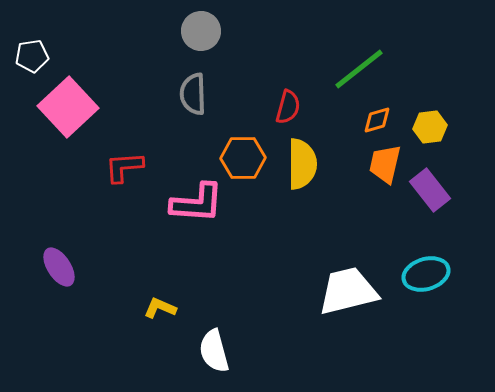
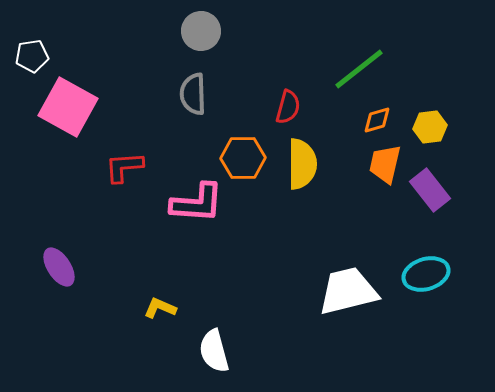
pink square: rotated 18 degrees counterclockwise
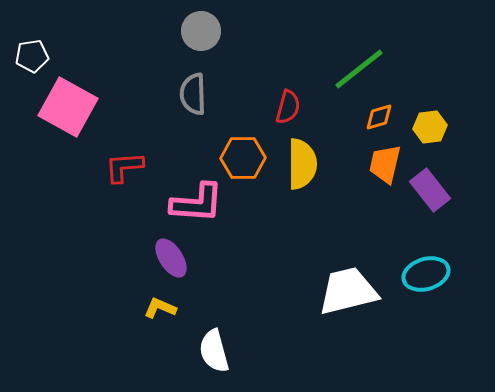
orange diamond: moved 2 px right, 3 px up
purple ellipse: moved 112 px right, 9 px up
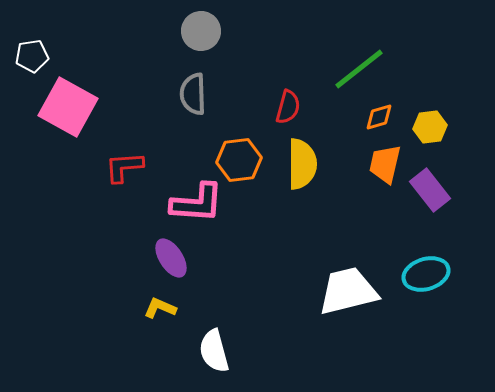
orange hexagon: moved 4 px left, 2 px down; rotated 6 degrees counterclockwise
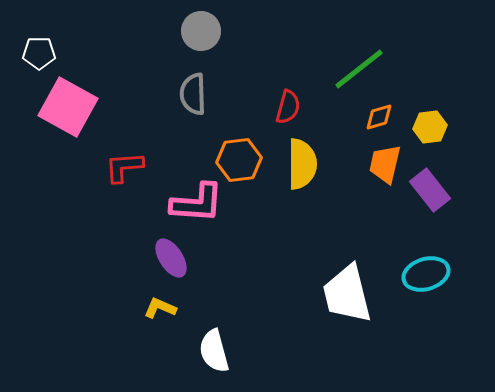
white pentagon: moved 7 px right, 3 px up; rotated 8 degrees clockwise
white trapezoid: moved 1 px left, 3 px down; rotated 90 degrees counterclockwise
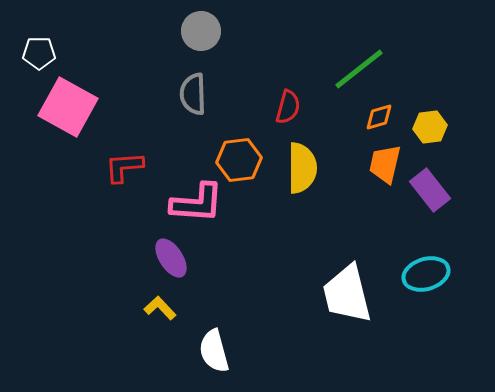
yellow semicircle: moved 4 px down
yellow L-shape: rotated 24 degrees clockwise
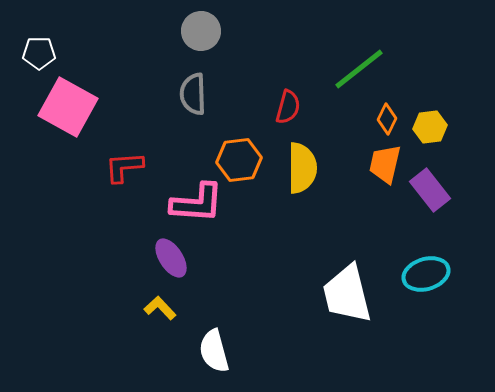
orange diamond: moved 8 px right, 2 px down; rotated 48 degrees counterclockwise
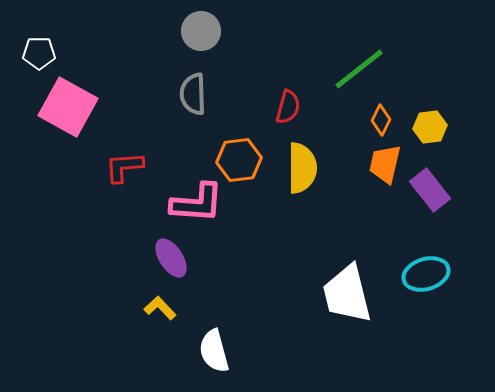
orange diamond: moved 6 px left, 1 px down
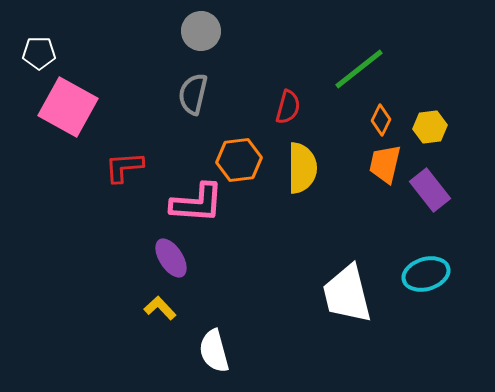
gray semicircle: rotated 15 degrees clockwise
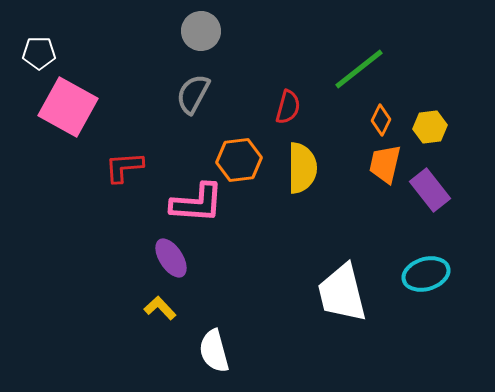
gray semicircle: rotated 15 degrees clockwise
white trapezoid: moved 5 px left, 1 px up
